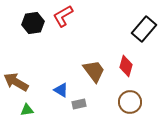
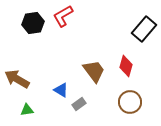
brown arrow: moved 1 px right, 3 px up
gray rectangle: rotated 24 degrees counterclockwise
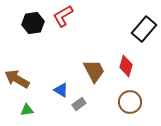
brown trapezoid: rotated 10 degrees clockwise
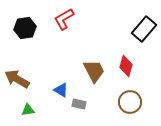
red L-shape: moved 1 px right, 3 px down
black hexagon: moved 8 px left, 5 px down
gray rectangle: rotated 48 degrees clockwise
green triangle: moved 1 px right
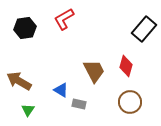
brown arrow: moved 2 px right, 2 px down
green triangle: rotated 48 degrees counterclockwise
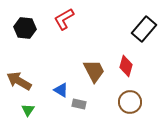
black hexagon: rotated 15 degrees clockwise
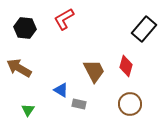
brown arrow: moved 13 px up
brown circle: moved 2 px down
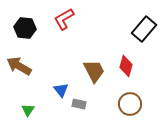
brown arrow: moved 2 px up
blue triangle: rotated 21 degrees clockwise
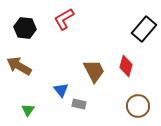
brown circle: moved 8 px right, 2 px down
